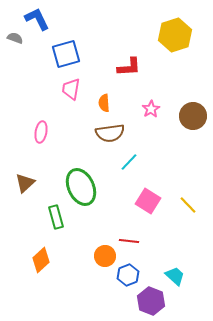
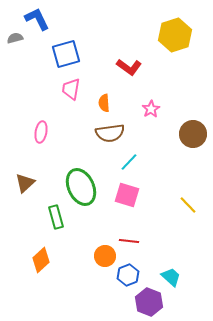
gray semicircle: rotated 35 degrees counterclockwise
red L-shape: rotated 40 degrees clockwise
brown circle: moved 18 px down
pink square: moved 21 px left, 6 px up; rotated 15 degrees counterclockwise
cyan trapezoid: moved 4 px left, 1 px down
purple hexagon: moved 2 px left, 1 px down
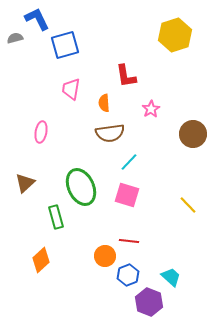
blue square: moved 1 px left, 9 px up
red L-shape: moved 3 px left, 9 px down; rotated 45 degrees clockwise
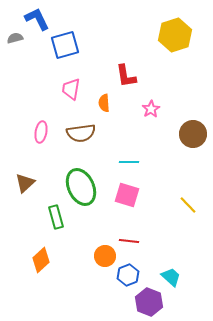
brown semicircle: moved 29 px left
cyan line: rotated 48 degrees clockwise
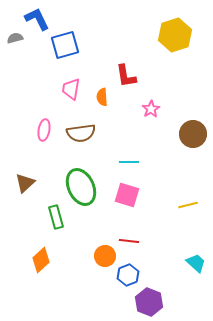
orange semicircle: moved 2 px left, 6 px up
pink ellipse: moved 3 px right, 2 px up
yellow line: rotated 60 degrees counterclockwise
cyan trapezoid: moved 25 px right, 14 px up
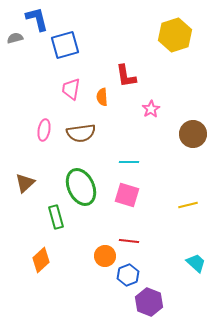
blue L-shape: rotated 12 degrees clockwise
